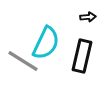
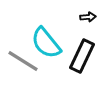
cyan semicircle: rotated 116 degrees clockwise
black rectangle: rotated 12 degrees clockwise
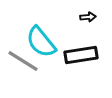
cyan semicircle: moved 5 px left, 1 px up
black rectangle: moved 1 px left, 1 px up; rotated 56 degrees clockwise
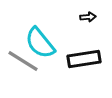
cyan semicircle: moved 1 px left, 1 px down
black rectangle: moved 3 px right, 4 px down
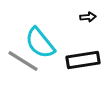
black rectangle: moved 1 px left, 1 px down
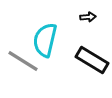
cyan semicircle: moved 5 px right, 3 px up; rotated 52 degrees clockwise
black rectangle: moved 9 px right; rotated 40 degrees clockwise
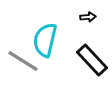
black rectangle: rotated 16 degrees clockwise
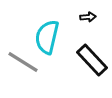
cyan semicircle: moved 2 px right, 3 px up
gray line: moved 1 px down
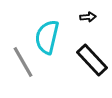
gray line: rotated 28 degrees clockwise
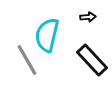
cyan semicircle: moved 2 px up
gray line: moved 4 px right, 2 px up
